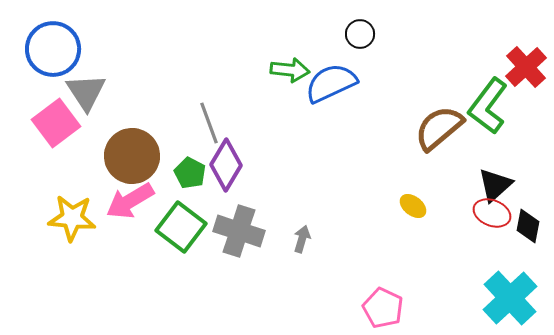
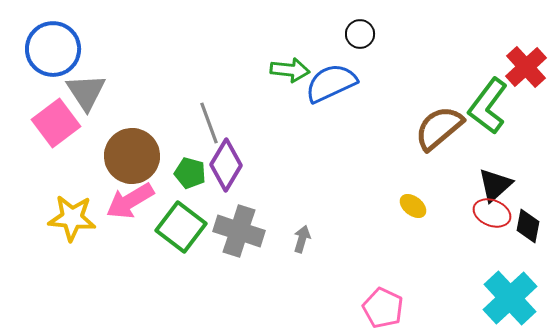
green pentagon: rotated 12 degrees counterclockwise
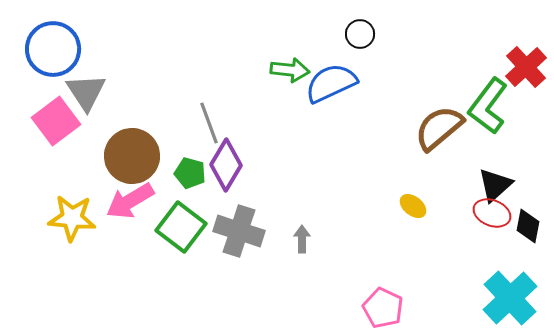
pink square: moved 2 px up
gray arrow: rotated 16 degrees counterclockwise
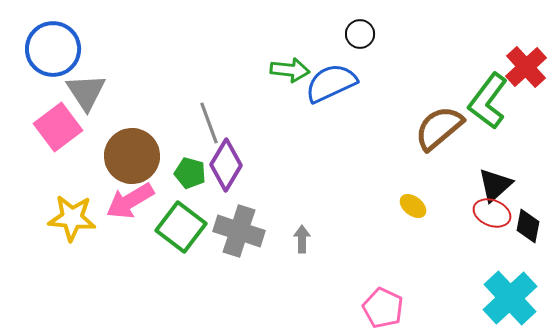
green L-shape: moved 5 px up
pink square: moved 2 px right, 6 px down
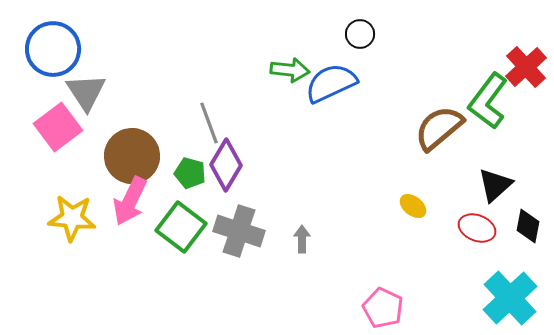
pink arrow: rotated 33 degrees counterclockwise
red ellipse: moved 15 px left, 15 px down
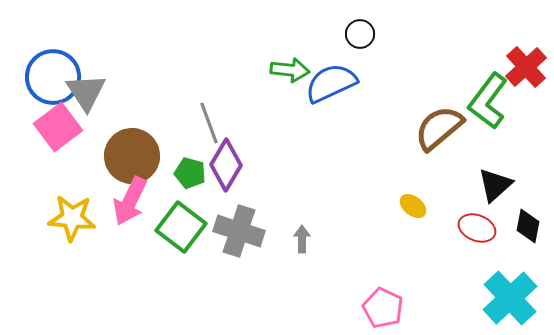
blue circle: moved 28 px down
